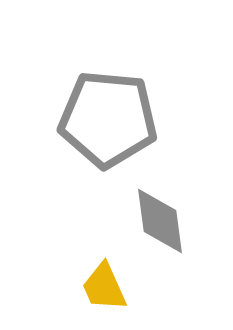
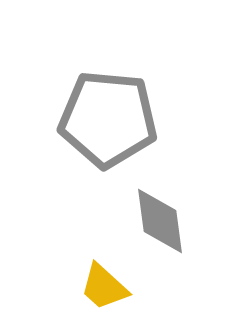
yellow trapezoid: rotated 24 degrees counterclockwise
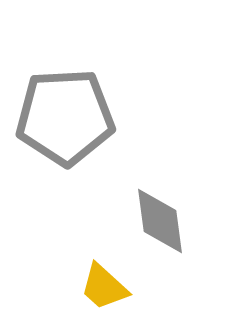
gray pentagon: moved 43 px left, 2 px up; rotated 8 degrees counterclockwise
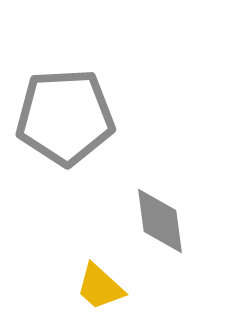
yellow trapezoid: moved 4 px left
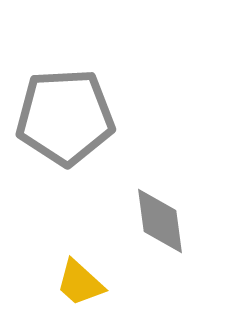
yellow trapezoid: moved 20 px left, 4 px up
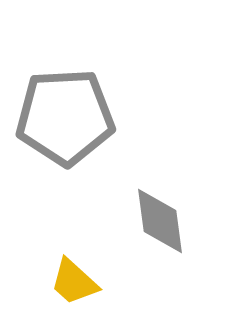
yellow trapezoid: moved 6 px left, 1 px up
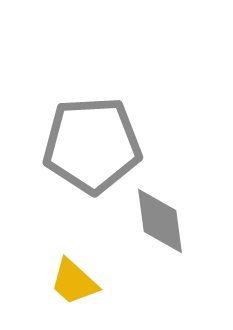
gray pentagon: moved 27 px right, 28 px down
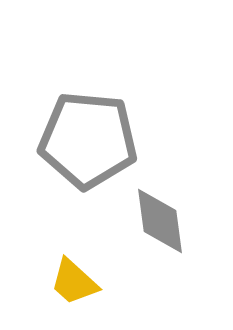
gray pentagon: moved 4 px left, 5 px up; rotated 8 degrees clockwise
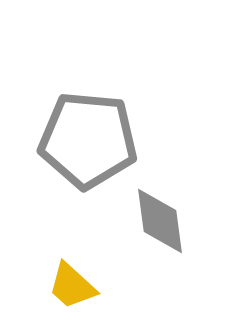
yellow trapezoid: moved 2 px left, 4 px down
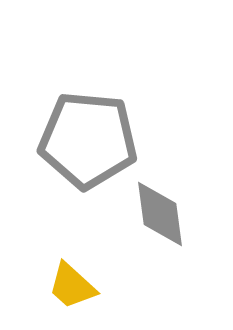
gray diamond: moved 7 px up
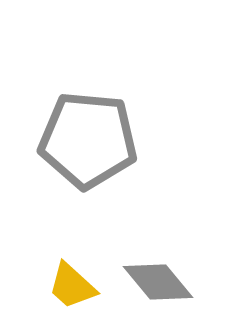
gray diamond: moved 2 px left, 68 px down; rotated 32 degrees counterclockwise
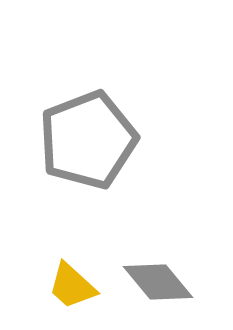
gray pentagon: rotated 26 degrees counterclockwise
